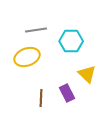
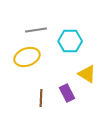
cyan hexagon: moved 1 px left
yellow triangle: rotated 12 degrees counterclockwise
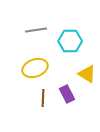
yellow ellipse: moved 8 px right, 11 px down
purple rectangle: moved 1 px down
brown line: moved 2 px right
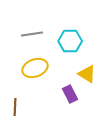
gray line: moved 4 px left, 4 px down
purple rectangle: moved 3 px right
brown line: moved 28 px left, 9 px down
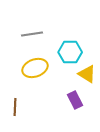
cyan hexagon: moved 11 px down
purple rectangle: moved 5 px right, 6 px down
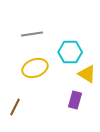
purple rectangle: rotated 42 degrees clockwise
brown line: rotated 24 degrees clockwise
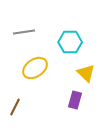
gray line: moved 8 px left, 2 px up
cyan hexagon: moved 10 px up
yellow ellipse: rotated 15 degrees counterclockwise
yellow triangle: moved 1 px left, 1 px up; rotated 12 degrees clockwise
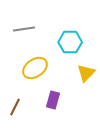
gray line: moved 3 px up
yellow triangle: rotated 30 degrees clockwise
purple rectangle: moved 22 px left
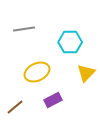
yellow ellipse: moved 2 px right, 4 px down; rotated 10 degrees clockwise
purple rectangle: rotated 48 degrees clockwise
brown line: rotated 24 degrees clockwise
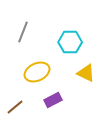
gray line: moved 1 px left, 3 px down; rotated 60 degrees counterclockwise
yellow triangle: rotated 48 degrees counterclockwise
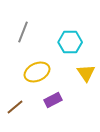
yellow triangle: rotated 30 degrees clockwise
